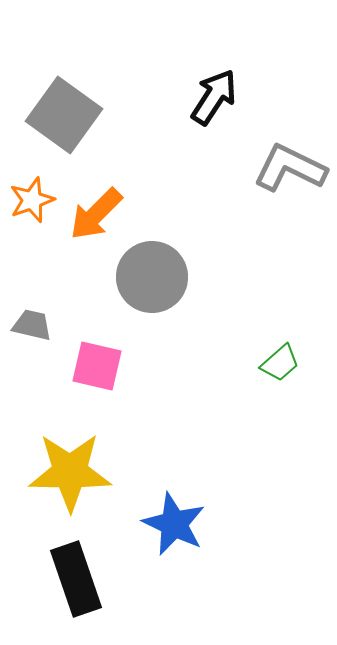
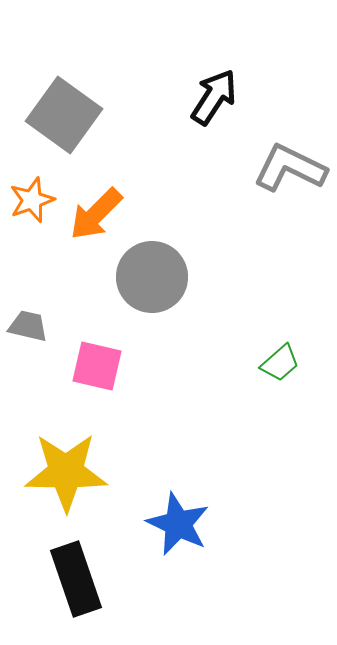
gray trapezoid: moved 4 px left, 1 px down
yellow star: moved 4 px left
blue star: moved 4 px right
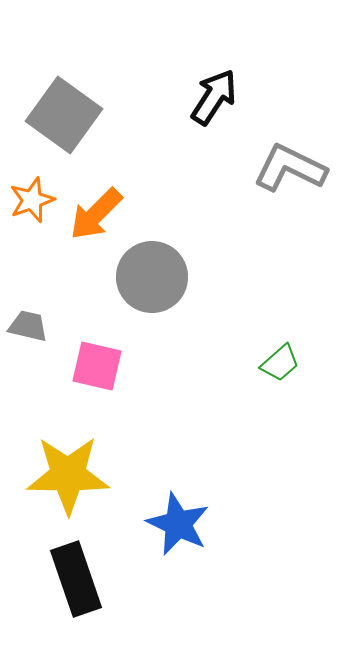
yellow star: moved 2 px right, 3 px down
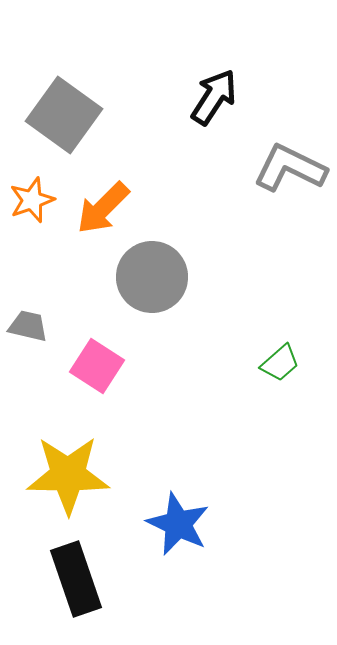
orange arrow: moved 7 px right, 6 px up
pink square: rotated 20 degrees clockwise
